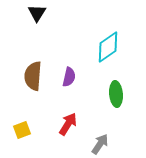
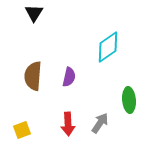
black triangle: moved 3 px left
green ellipse: moved 13 px right, 6 px down
red arrow: rotated 145 degrees clockwise
gray arrow: moved 21 px up
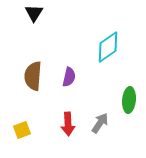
green ellipse: rotated 10 degrees clockwise
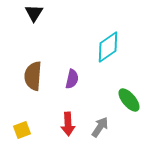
purple semicircle: moved 3 px right, 2 px down
green ellipse: rotated 45 degrees counterclockwise
gray arrow: moved 4 px down
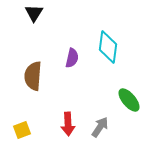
cyan diamond: rotated 48 degrees counterclockwise
purple semicircle: moved 21 px up
